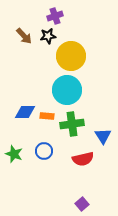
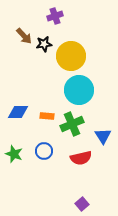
black star: moved 4 px left, 8 px down
cyan circle: moved 12 px right
blue diamond: moved 7 px left
green cross: rotated 15 degrees counterclockwise
red semicircle: moved 2 px left, 1 px up
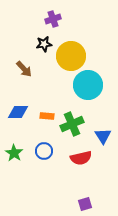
purple cross: moved 2 px left, 3 px down
brown arrow: moved 33 px down
cyan circle: moved 9 px right, 5 px up
green star: moved 1 px up; rotated 12 degrees clockwise
purple square: moved 3 px right; rotated 24 degrees clockwise
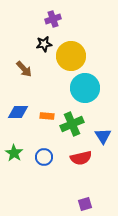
cyan circle: moved 3 px left, 3 px down
blue circle: moved 6 px down
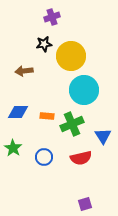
purple cross: moved 1 px left, 2 px up
brown arrow: moved 2 px down; rotated 126 degrees clockwise
cyan circle: moved 1 px left, 2 px down
green star: moved 1 px left, 5 px up
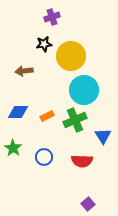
orange rectangle: rotated 32 degrees counterclockwise
green cross: moved 3 px right, 4 px up
red semicircle: moved 1 px right, 3 px down; rotated 15 degrees clockwise
purple square: moved 3 px right; rotated 24 degrees counterclockwise
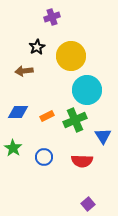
black star: moved 7 px left, 3 px down; rotated 21 degrees counterclockwise
cyan circle: moved 3 px right
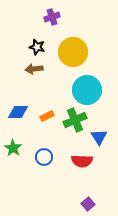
black star: rotated 28 degrees counterclockwise
yellow circle: moved 2 px right, 4 px up
brown arrow: moved 10 px right, 2 px up
blue triangle: moved 4 px left, 1 px down
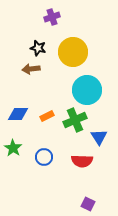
black star: moved 1 px right, 1 px down
brown arrow: moved 3 px left
blue diamond: moved 2 px down
purple square: rotated 24 degrees counterclockwise
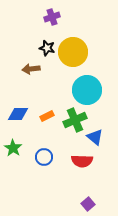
black star: moved 9 px right
blue triangle: moved 4 px left; rotated 18 degrees counterclockwise
purple square: rotated 24 degrees clockwise
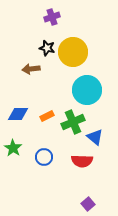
green cross: moved 2 px left, 2 px down
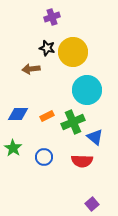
purple square: moved 4 px right
